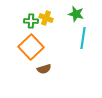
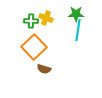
green star: rotated 14 degrees counterclockwise
cyan line: moved 5 px left, 8 px up
orange square: moved 3 px right
brown semicircle: rotated 32 degrees clockwise
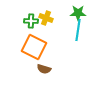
green star: moved 2 px right, 1 px up
orange square: rotated 20 degrees counterclockwise
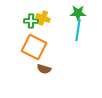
yellow cross: moved 3 px left
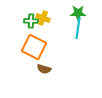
cyan line: moved 2 px up
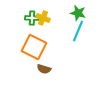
green star: rotated 14 degrees clockwise
green cross: moved 1 px right, 3 px up
cyan line: moved 3 px down; rotated 15 degrees clockwise
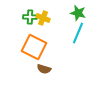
green cross: moved 2 px left, 1 px up
cyan line: moved 2 px down
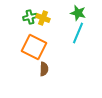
green cross: rotated 16 degrees counterclockwise
brown semicircle: rotated 104 degrees counterclockwise
